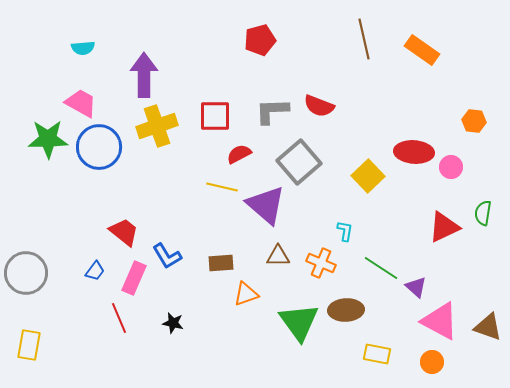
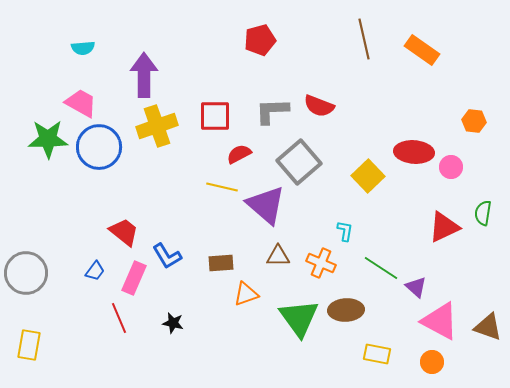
green triangle at (299, 322): moved 4 px up
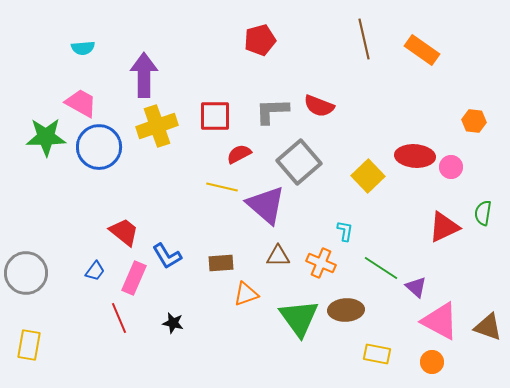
green star at (48, 139): moved 2 px left, 2 px up
red ellipse at (414, 152): moved 1 px right, 4 px down
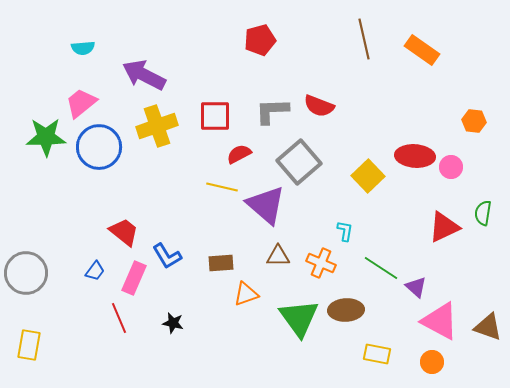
purple arrow at (144, 75): rotated 63 degrees counterclockwise
pink trapezoid at (81, 103): rotated 68 degrees counterclockwise
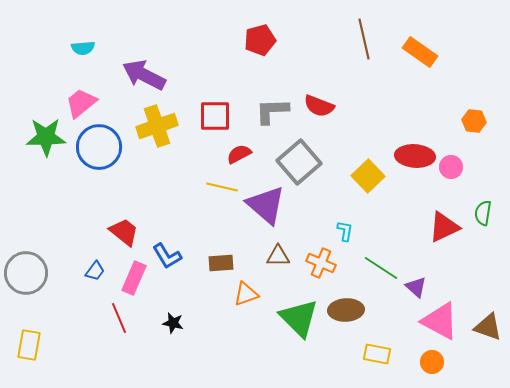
orange rectangle at (422, 50): moved 2 px left, 2 px down
green triangle at (299, 318): rotated 9 degrees counterclockwise
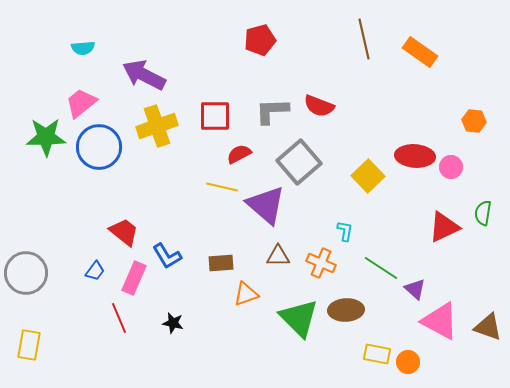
purple triangle at (416, 287): moved 1 px left, 2 px down
orange circle at (432, 362): moved 24 px left
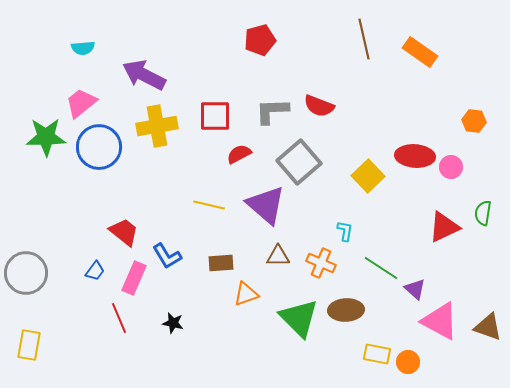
yellow cross at (157, 126): rotated 9 degrees clockwise
yellow line at (222, 187): moved 13 px left, 18 px down
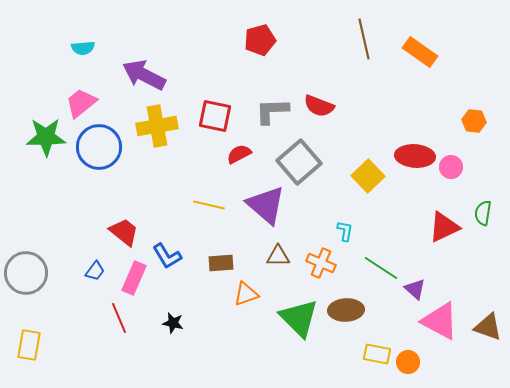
red square at (215, 116): rotated 12 degrees clockwise
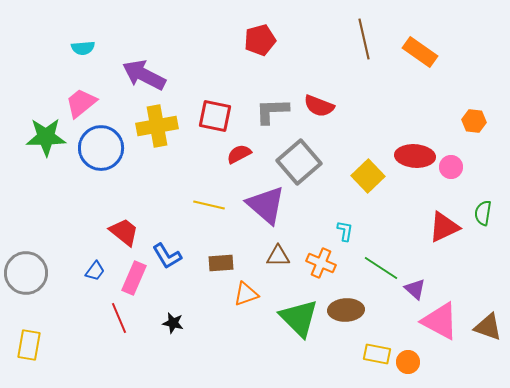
blue circle at (99, 147): moved 2 px right, 1 px down
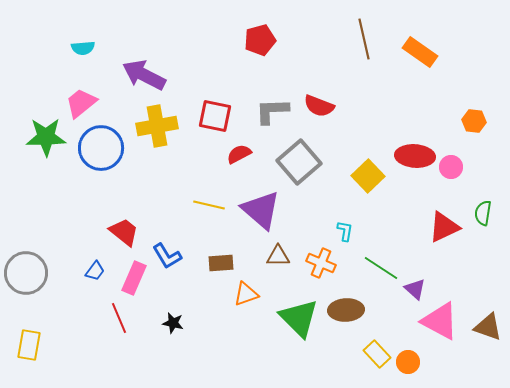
purple triangle at (266, 205): moved 5 px left, 5 px down
yellow rectangle at (377, 354): rotated 36 degrees clockwise
